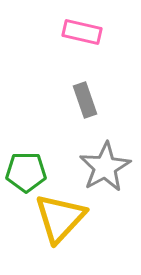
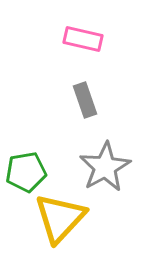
pink rectangle: moved 1 px right, 7 px down
green pentagon: rotated 9 degrees counterclockwise
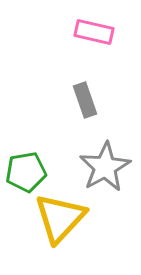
pink rectangle: moved 11 px right, 7 px up
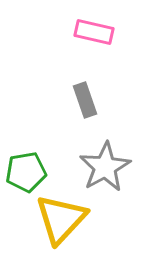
yellow triangle: moved 1 px right, 1 px down
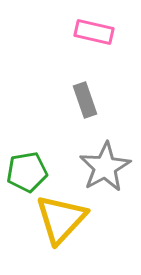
green pentagon: moved 1 px right
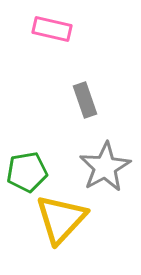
pink rectangle: moved 42 px left, 3 px up
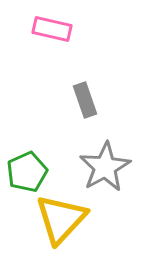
green pentagon: rotated 15 degrees counterclockwise
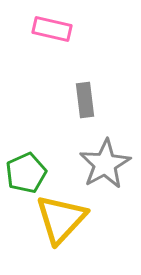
gray rectangle: rotated 12 degrees clockwise
gray star: moved 3 px up
green pentagon: moved 1 px left, 1 px down
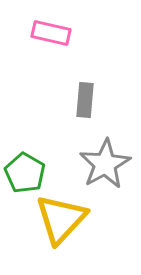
pink rectangle: moved 1 px left, 4 px down
gray rectangle: rotated 12 degrees clockwise
green pentagon: moved 1 px left; rotated 18 degrees counterclockwise
